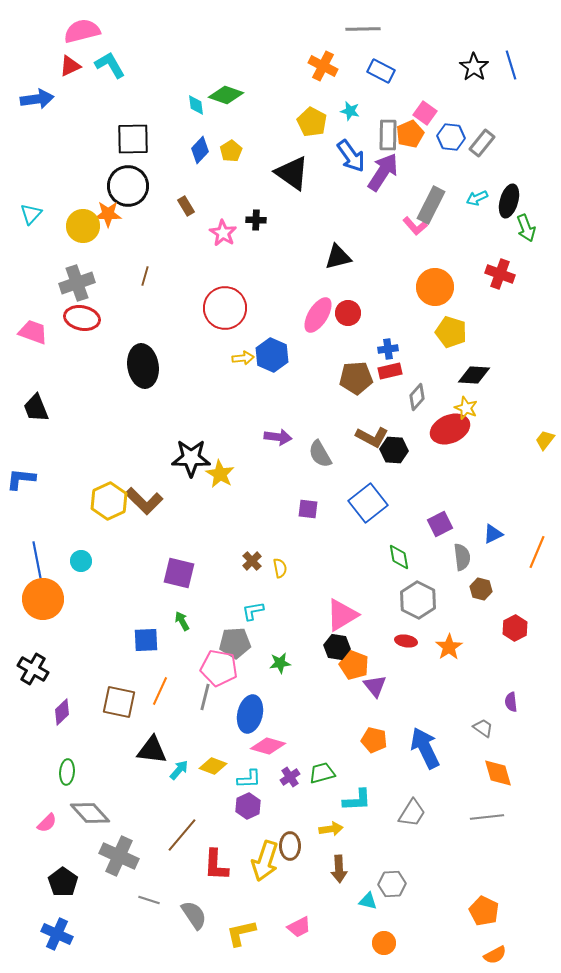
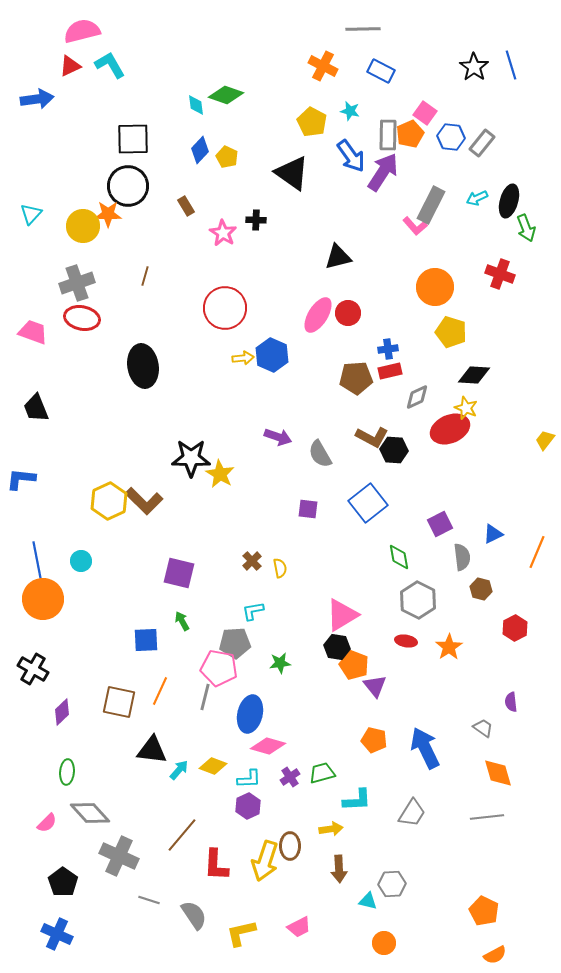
yellow pentagon at (231, 151): moved 4 px left, 6 px down; rotated 15 degrees counterclockwise
gray diamond at (417, 397): rotated 24 degrees clockwise
purple arrow at (278, 437): rotated 12 degrees clockwise
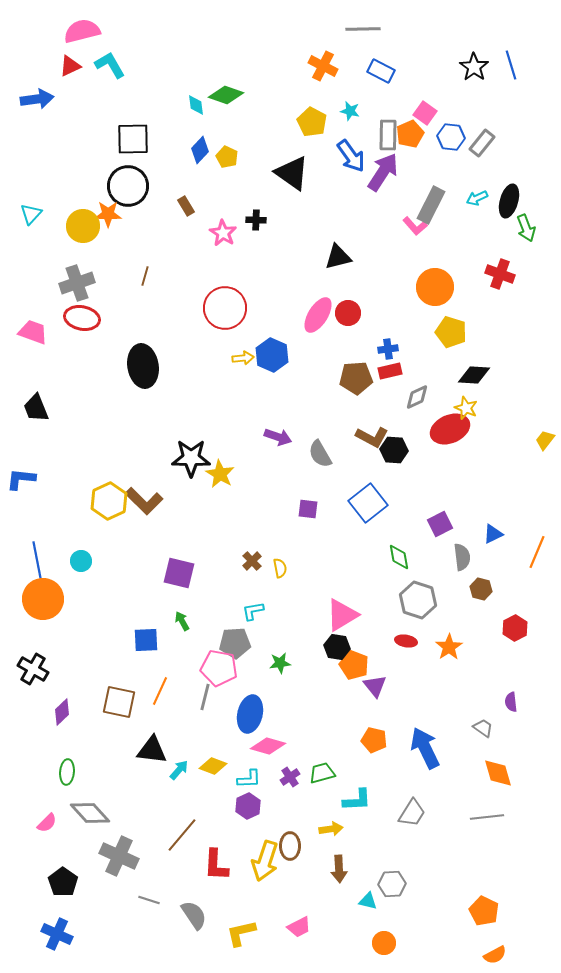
gray hexagon at (418, 600): rotated 9 degrees counterclockwise
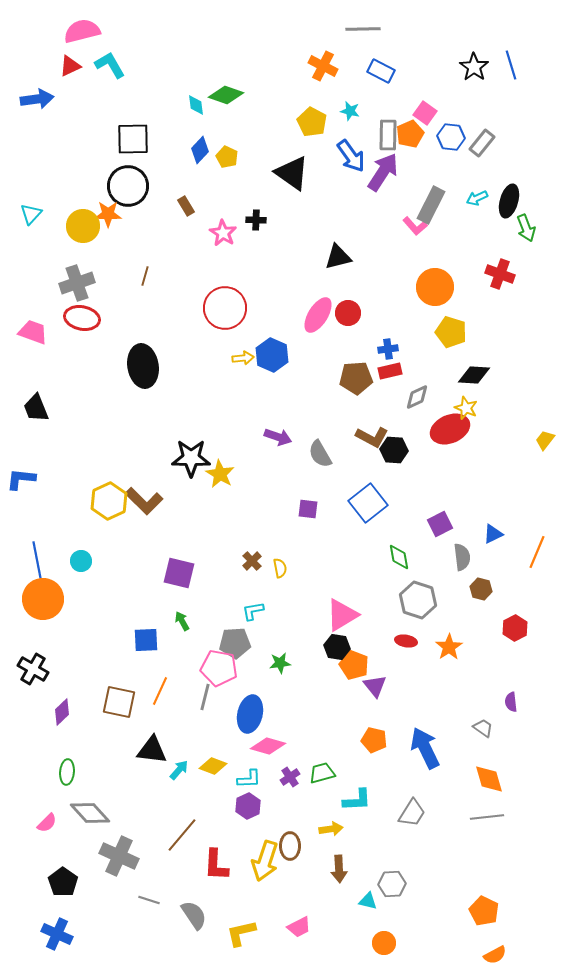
orange diamond at (498, 773): moved 9 px left, 6 px down
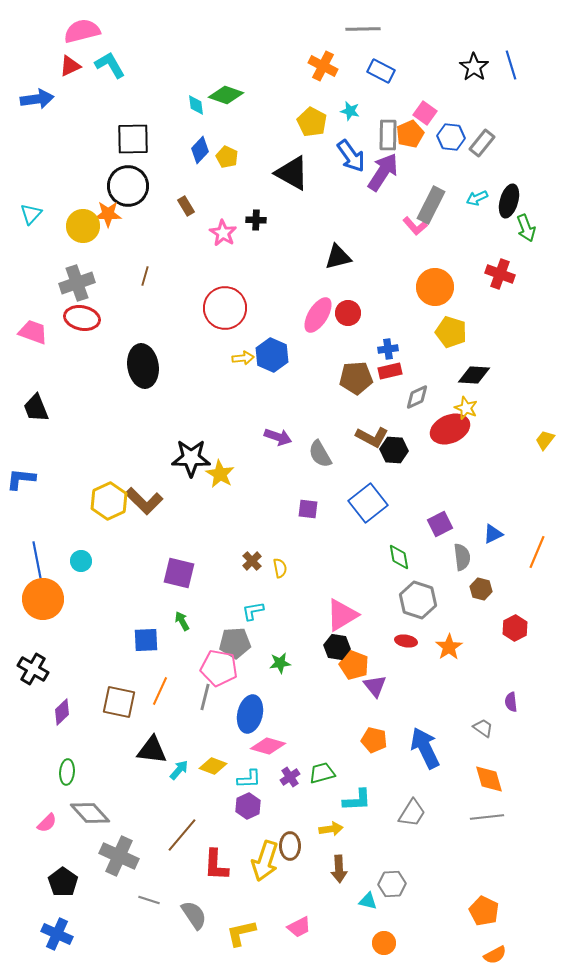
black triangle at (292, 173): rotated 6 degrees counterclockwise
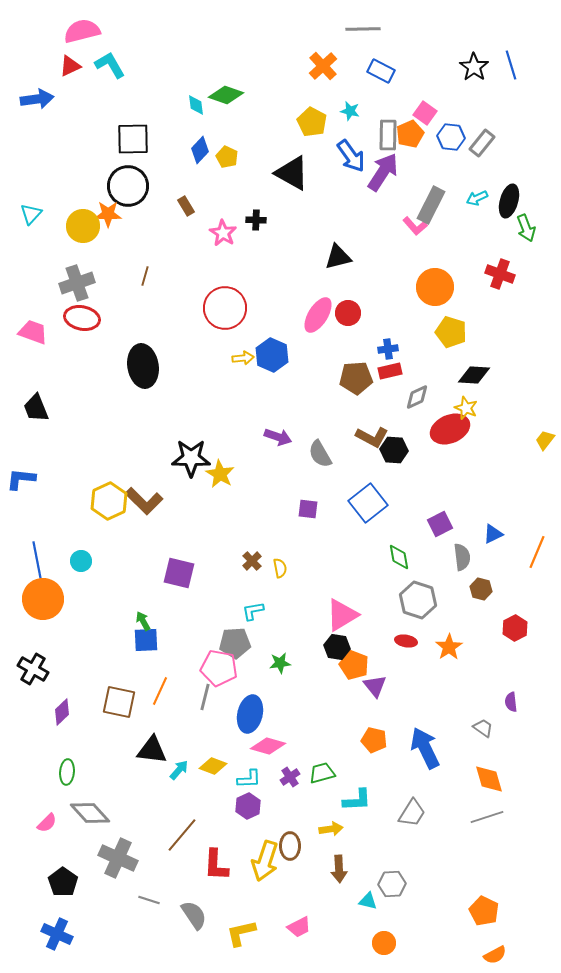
orange cross at (323, 66): rotated 20 degrees clockwise
green arrow at (182, 621): moved 39 px left
gray line at (487, 817): rotated 12 degrees counterclockwise
gray cross at (119, 856): moved 1 px left, 2 px down
